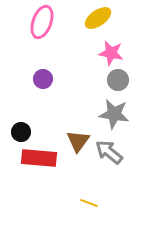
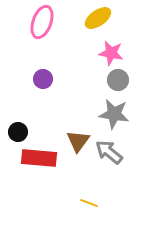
black circle: moved 3 px left
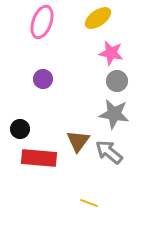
gray circle: moved 1 px left, 1 px down
black circle: moved 2 px right, 3 px up
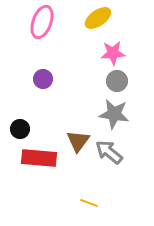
pink star: moved 2 px right; rotated 15 degrees counterclockwise
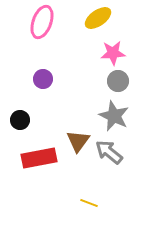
gray circle: moved 1 px right
gray star: moved 2 px down; rotated 16 degrees clockwise
black circle: moved 9 px up
red rectangle: rotated 16 degrees counterclockwise
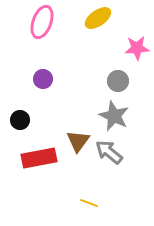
pink star: moved 24 px right, 5 px up
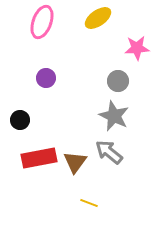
purple circle: moved 3 px right, 1 px up
brown triangle: moved 3 px left, 21 px down
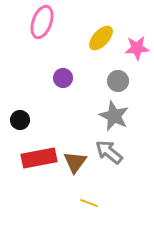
yellow ellipse: moved 3 px right, 20 px down; rotated 12 degrees counterclockwise
purple circle: moved 17 px right
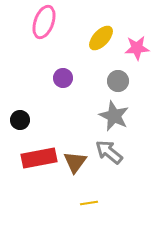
pink ellipse: moved 2 px right
yellow line: rotated 30 degrees counterclockwise
